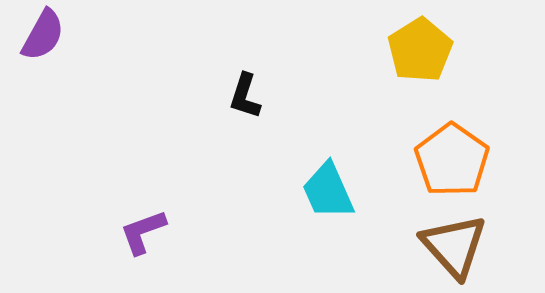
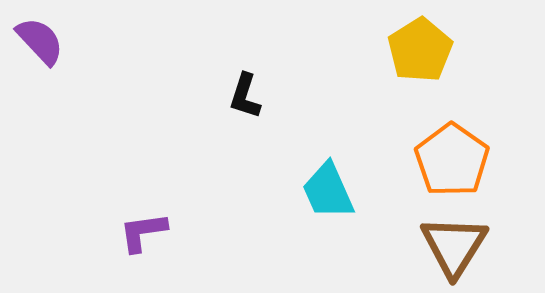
purple semicircle: moved 3 px left, 6 px down; rotated 72 degrees counterclockwise
purple L-shape: rotated 12 degrees clockwise
brown triangle: rotated 14 degrees clockwise
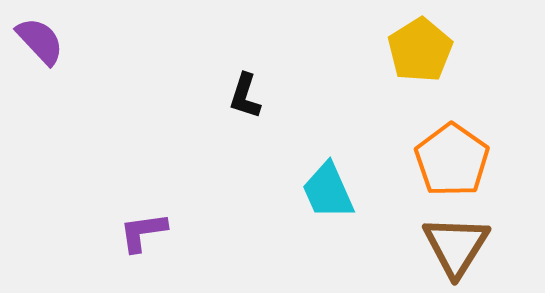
brown triangle: moved 2 px right
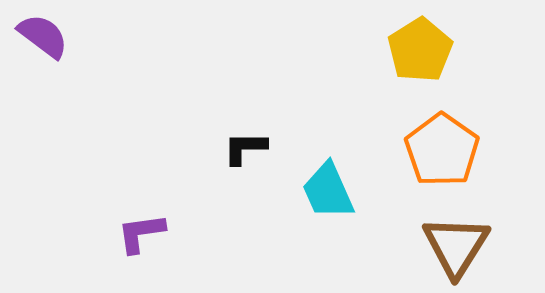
purple semicircle: moved 3 px right, 5 px up; rotated 10 degrees counterclockwise
black L-shape: moved 52 px down; rotated 72 degrees clockwise
orange pentagon: moved 10 px left, 10 px up
purple L-shape: moved 2 px left, 1 px down
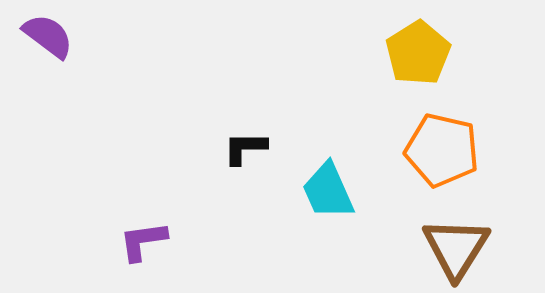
purple semicircle: moved 5 px right
yellow pentagon: moved 2 px left, 3 px down
orange pentagon: rotated 22 degrees counterclockwise
purple L-shape: moved 2 px right, 8 px down
brown triangle: moved 2 px down
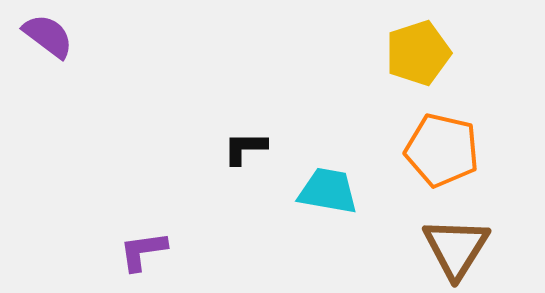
yellow pentagon: rotated 14 degrees clockwise
cyan trapezoid: rotated 124 degrees clockwise
purple L-shape: moved 10 px down
